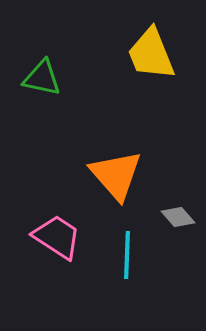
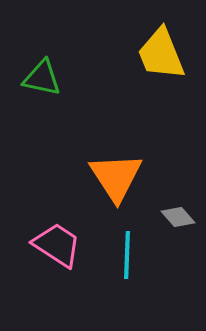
yellow trapezoid: moved 10 px right
orange triangle: moved 2 px down; rotated 8 degrees clockwise
pink trapezoid: moved 8 px down
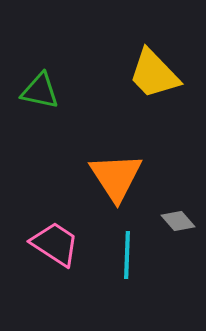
yellow trapezoid: moved 7 px left, 20 px down; rotated 22 degrees counterclockwise
green triangle: moved 2 px left, 13 px down
gray diamond: moved 4 px down
pink trapezoid: moved 2 px left, 1 px up
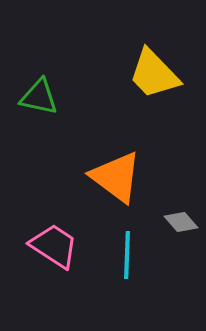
green triangle: moved 1 px left, 6 px down
orange triangle: rotated 20 degrees counterclockwise
gray diamond: moved 3 px right, 1 px down
pink trapezoid: moved 1 px left, 2 px down
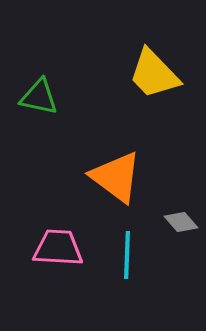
pink trapezoid: moved 4 px right, 2 px down; rotated 30 degrees counterclockwise
